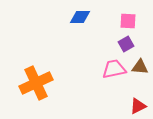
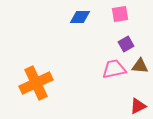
pink square: moved 8 px left, 7 px up; rotated 12 degrees counterclockwise
brown triangle: moved 1 px up
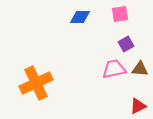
brown triangle: moved 3 px down
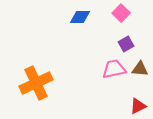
pink square: moved 1 px right, 1 px up; rotated 36 degrees counterclockwise
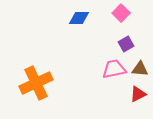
blue diamond: moved 1 px left, 1 px down
red triangle: moved 12 px up
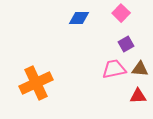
red triangle: moved 2 px down; rotated 24 degrees clockwise
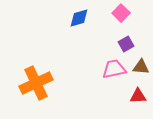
blue diamond: rotated 15 degrees counterclockwise
brown triangle: moved 1 px right, 2 px up
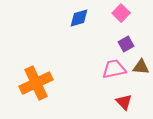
red triangle: moved 14 px left, 6 px down; rotated 48 degrees clockwise
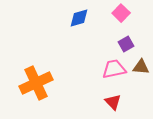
red triangle: moved 11 px left
